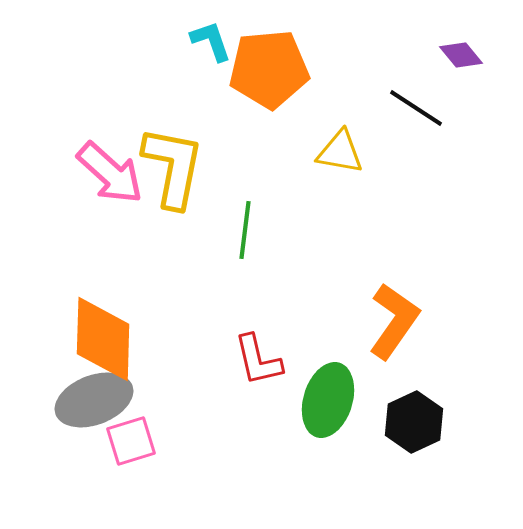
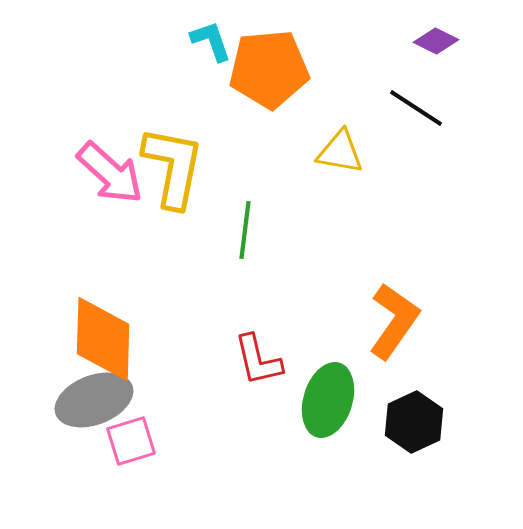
purple diamond: moved 25 px left, 14 px up; rotated 24 degrees counterclockwise
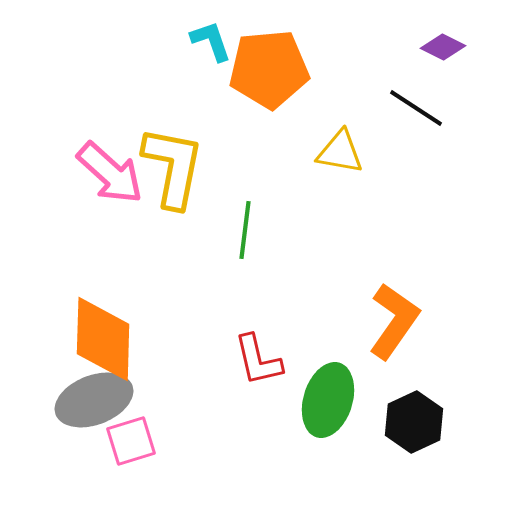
purple diamond: moved 7 px right, 6 px down
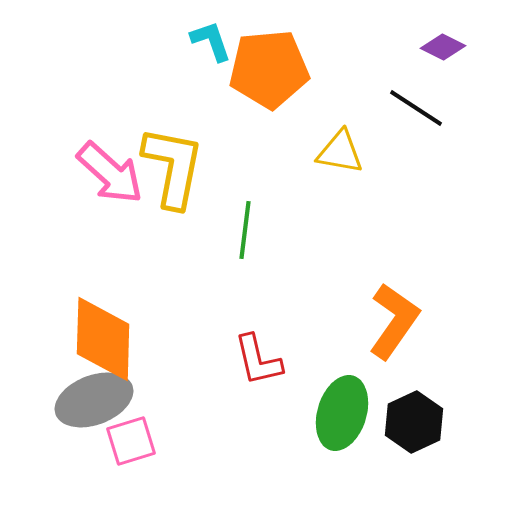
green ellipse: moved 14 px right, 13 px down
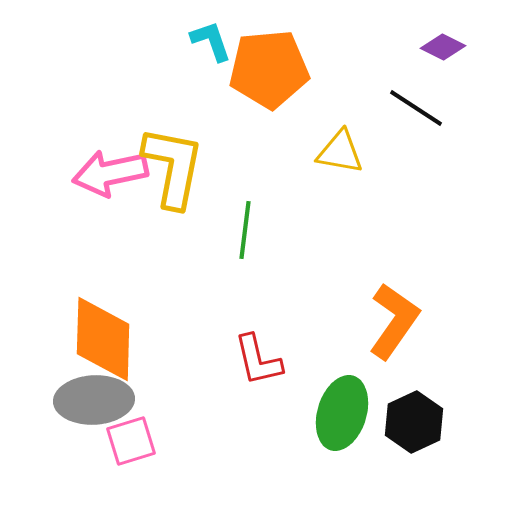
pink arrow: rotated 126 degrees clockwise
gray ellipse: rotated 18 degrees clockwise
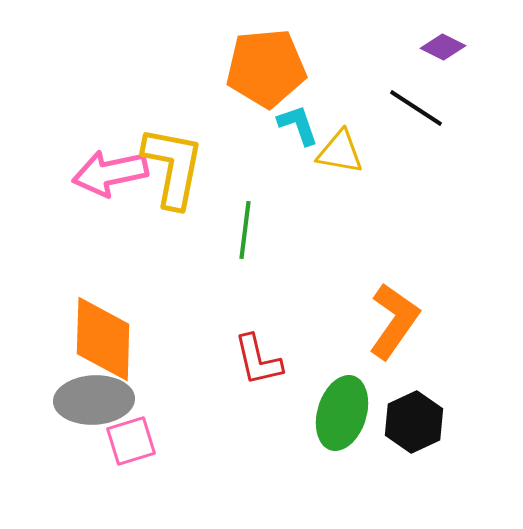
cyan L-shape: moved 87 px right, 84 px down
orange pentagon: moved 3 px left, 1 px up
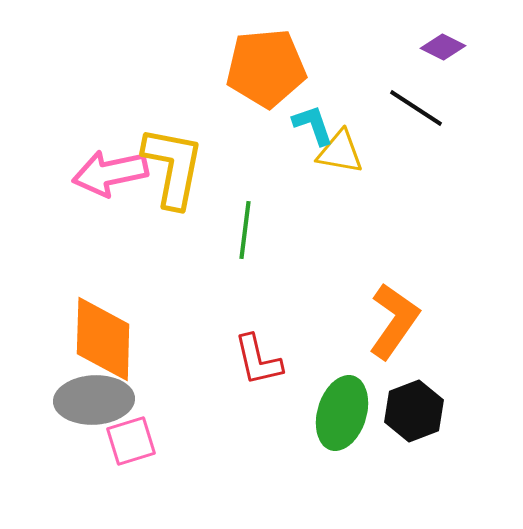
cyan L-shape: moved 15 px right
black hexagon: moved 11 px up; rotated 4 degrees clockwise
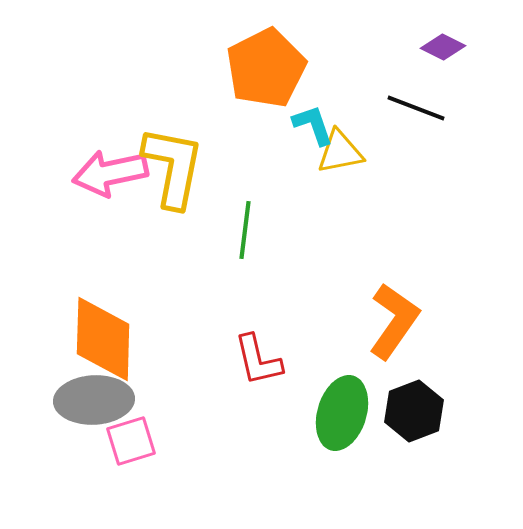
orange pentagon: rotated 22 degrees counterclockwise
black line: rotated 12 degrees counterclockwise
yellow triangle: rotated 21 degrees counterclockwise
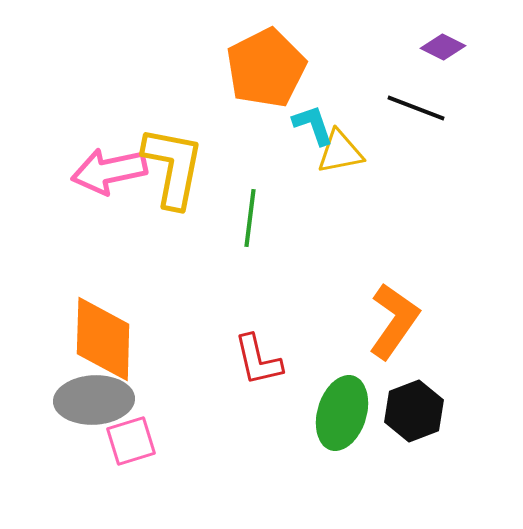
pink arrow: moved 1 px left, 2 px up
green line: moved 5 px right, 12 px up
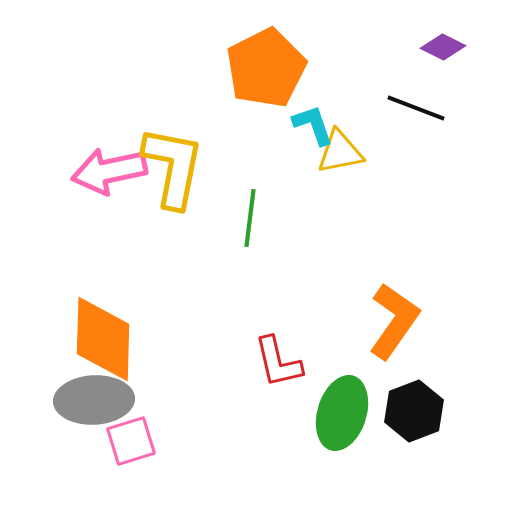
red L-shape: moved 20 px right, 2 px down
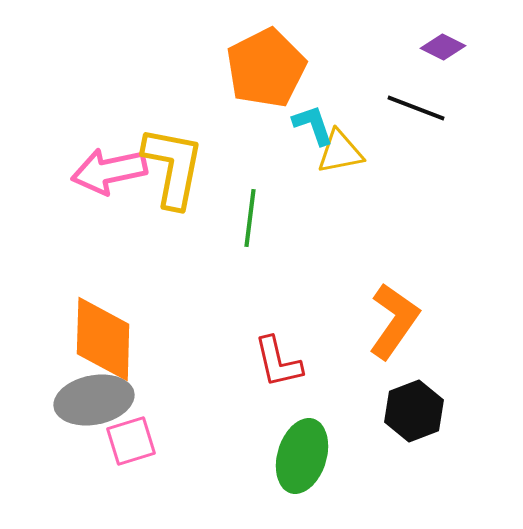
gray ellipse: rotated 8 degrees counterclockwise
green ellipse: moved 40 px left, 43 px down
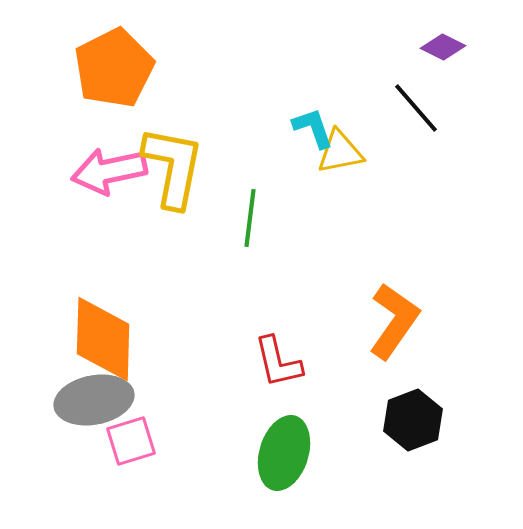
orange pentagon: moved 152 px left
black line: rotated 28 degrees clockwise
cyan L-shape: moved 3 px down
black hexagon: moved 1 px left, 9 px down
green ellipse: moved 18 px left, 3 px up
